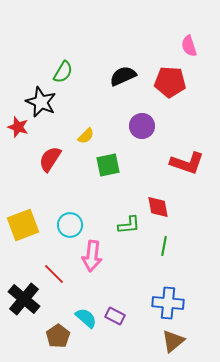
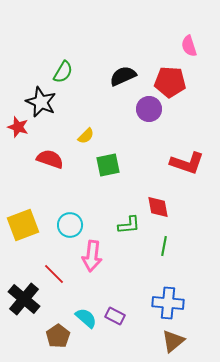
purple circle: moved 7 px right, 17 px up
red semicircle: rotated 76 degrees clockwise
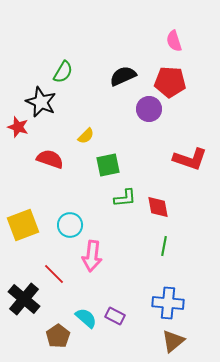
pink semicircle: moved 15 px left, 5 px up
red L-shape: moved 3 px right, 4 px up
green L-shape: moved 4 px left, 27 px up
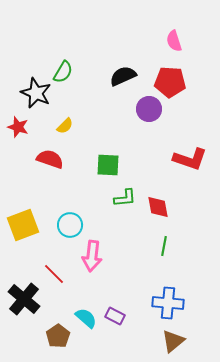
black star: moved 5 px left, 9 px up
yellow semicircle: moved 21 px left, 10 px up
green square: rotated 15 degrees clockwise
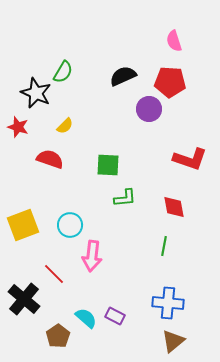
red diamond: moved 16 px right
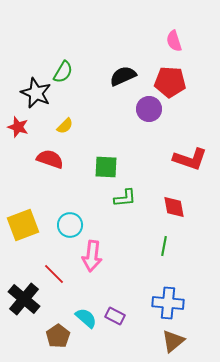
green square: moved 2 px left, 2 px down
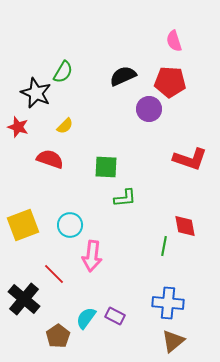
red diamond: moved 11 px right, 19 px down
cyan semicircle: rotated 95 degrees counterclockwise
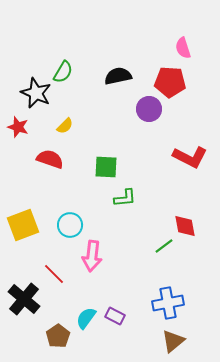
pink semicircle: moved 9 px right, 7 px down
black semicircle: moved 5 px left; rotated 12 degrees clockwise
red L-shape: moved 2 px up; rotated 8 degrees clockwise
green line: rotated 42 degrees clockwise
blue cross: rotated 16 degrees counterclockwise
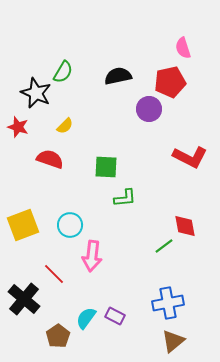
red pentagon: rotated 16 degrees counterclockwise
